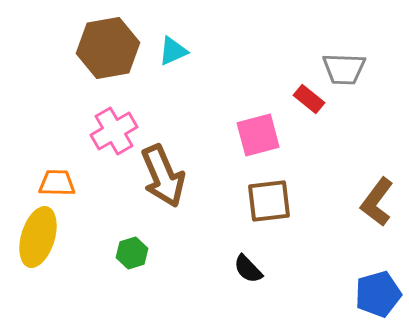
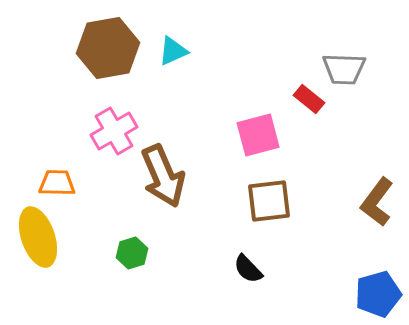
yellow ellipse: rotated 36 degrees counterclockwise
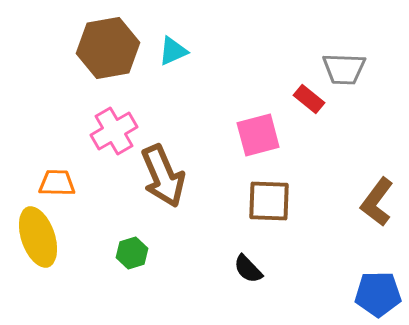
brown square: rotated 9 degrees clockwise
blue pentagon: rotated 15 degrees clockwise
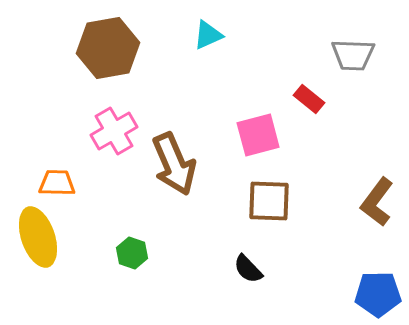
cyan triangle: moved 35 px right, 16 px up
gray trapezoid: moved 9 px right, 14 px up
brown arrow: moved 11 px right, 12 px up
green hexagon: rotated 24 degrees counterclockwise
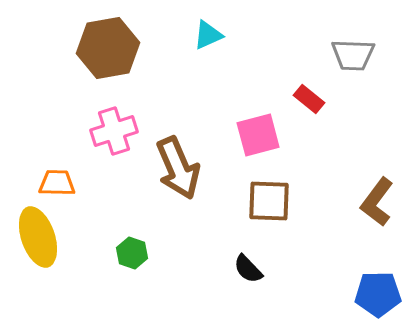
pink cross: rotated 12 degrees clockwise
brown arrow: moved 4 px right, 4 px down
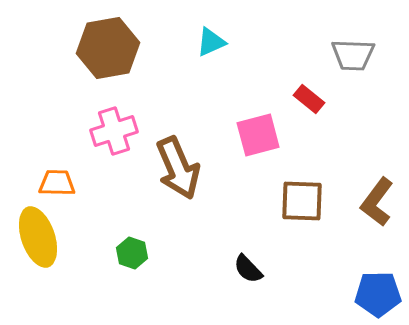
cyan triangle: moved 3 px right, 7 px down
brown square: moved 33 px right
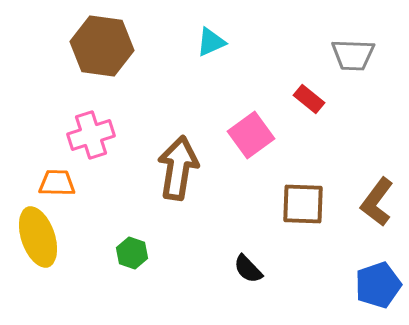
brown hexagon: moved 6 px left, 2 px up; rotated 18 degrees clockwise
pink cross: moved 23 px left, 4 px down
pink square: moved 7 px left; rotated 21 degrees counterclockwise
brown arrow: rotated 148 degrees counterclockwise
brown square: moved 1 px right, 3 px down
blue pentagon: moved 9 px up; rotated 18 degrees counterclockwise
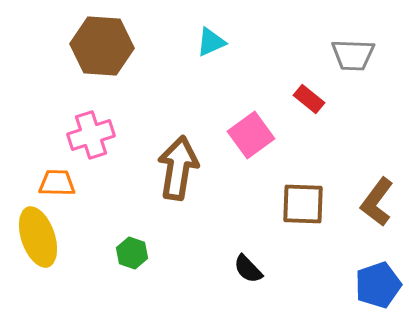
brown hexagon: rotated 4 degrees counterclockwise
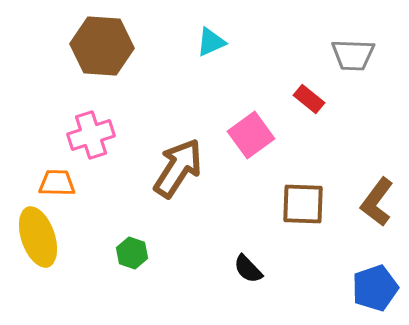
brown arrow: rotated 24 degrees clockwise
blue pentagon: moved 3 px left, 3 px down
